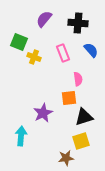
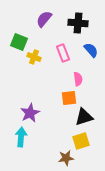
purple star: moved 13 px left
cyan arrow: moved 1 px down
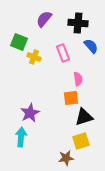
blue semicircle: moved 4 px up
orange square: moved 2 px right
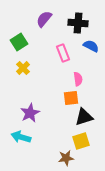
green square: rotated 36 degrees clockwise
blue semicircle: rotated 21 degrees counterclockwise
yellow cross: moved 11 px left, 11 px down; rotated 24 degrees clockwise
cyan arrow: rotated 78 degrees counterclockwise
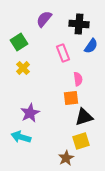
black cross: moved 1 px right, 1 px down
blue semicircle: rotated 98 degrees clockwise
brown star: rotated 21 degrees counterclockwise
